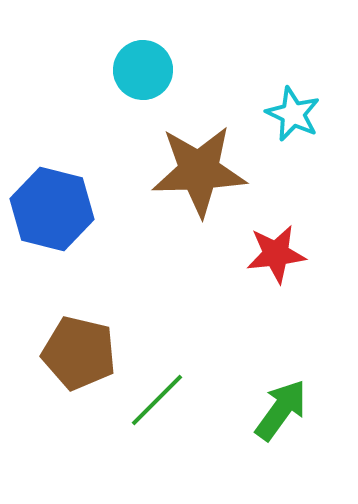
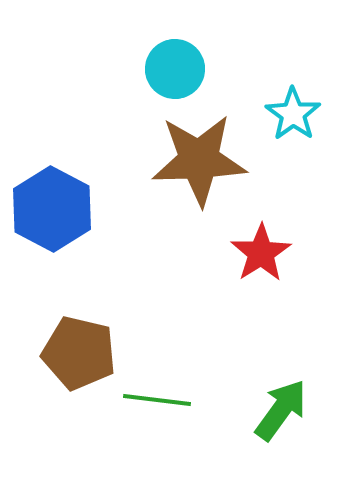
cyan circle: moved 32 px right, 1 px up
cyan star: rotated 10 degrees clockwise
brown star: moved 11 px up
blue hexagon: rotated 14 degrees clockwise
red star: moved 15 px left, 1 px up; rotated 26 degrees counterclockwise
green line: rotated 52 degrees clockwise
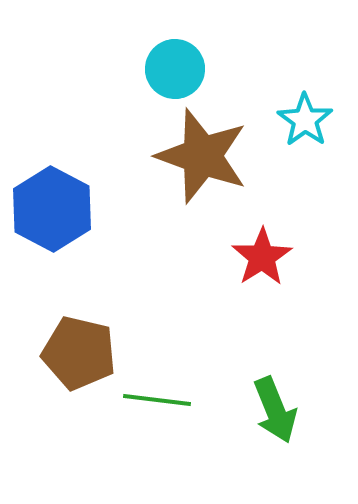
cyan star: moved 12 px right, 6 px down
brown star: moved 3 px right, 4 px up; rotated 22 degrees clockwise
red star: moved 1 px right, 4 px down
green arrow: moved 6 px left; rotated 122 degrees clockwise
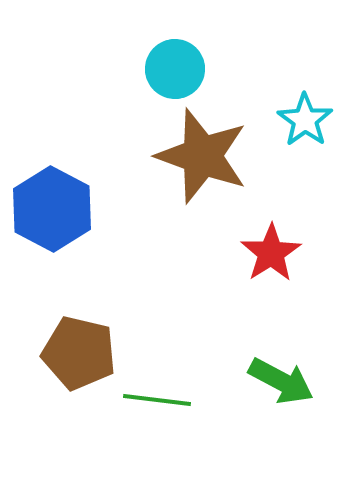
red star: moved 9 px right, 4 px up
green arrow: moved 6 px right, 29 px up; rotated 40 degrees counterclockwise
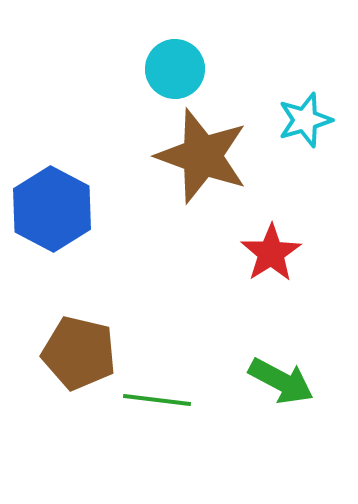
cyan star: rotated 20 degrees clockwise
